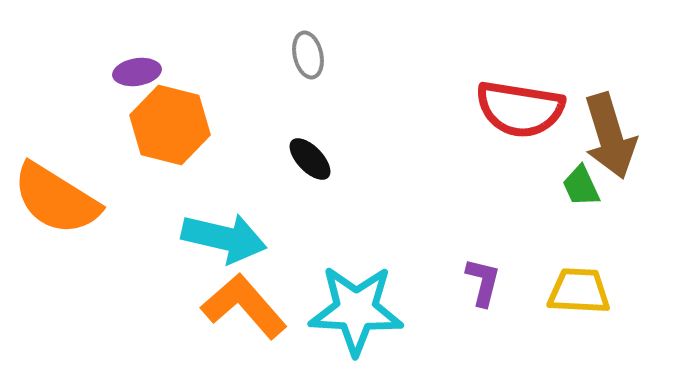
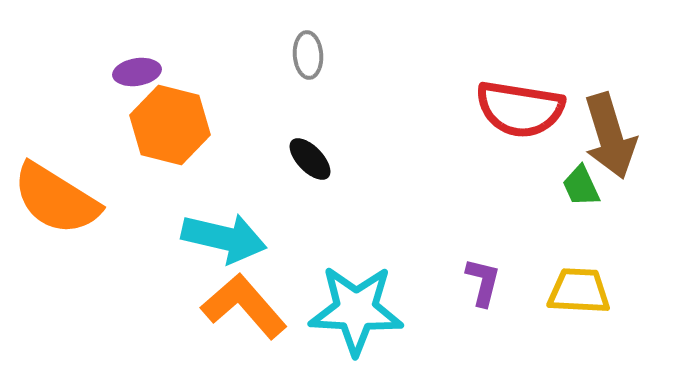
gray ellipse: rotated 9 degrees clockwise
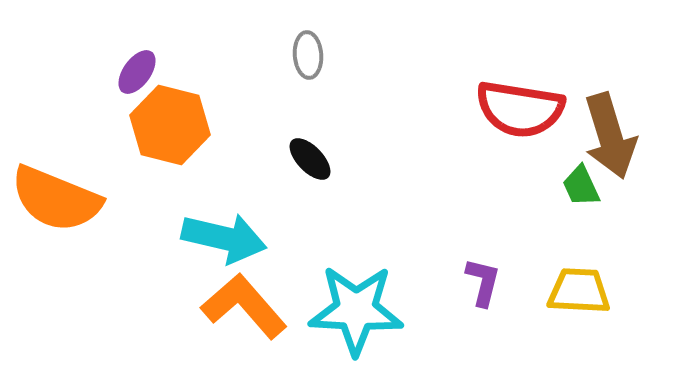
purple ellipse: rotated 45 degrees counterclockwise
orange semicircle: rotated 10 degrees counterclockwise
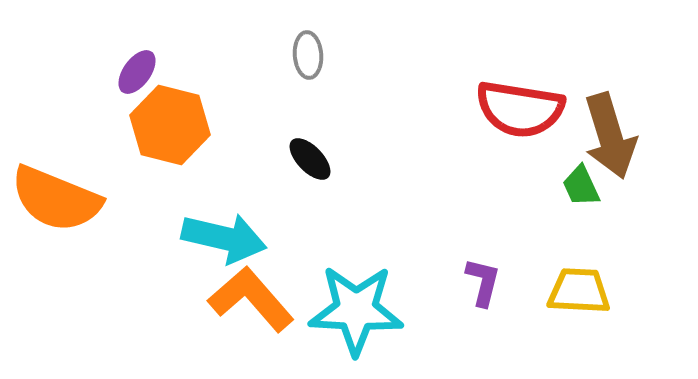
orange L-shape: moved 7 px right, 7 px up
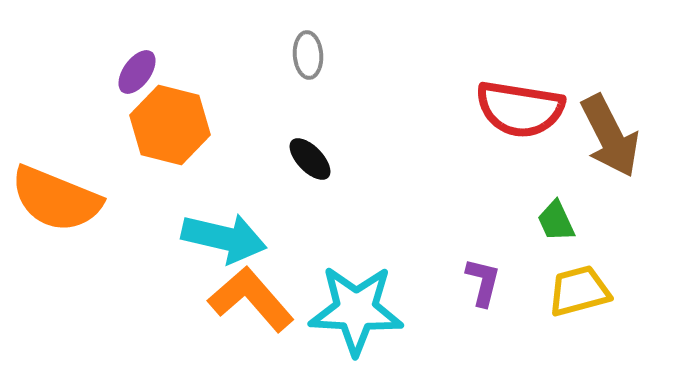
brown arrow: rotated 10 degrees counterclockwise
green trapezoid: moved 25 px left, 35 px down
yellow trapezoid: rotated 18 degrees counterclockwise
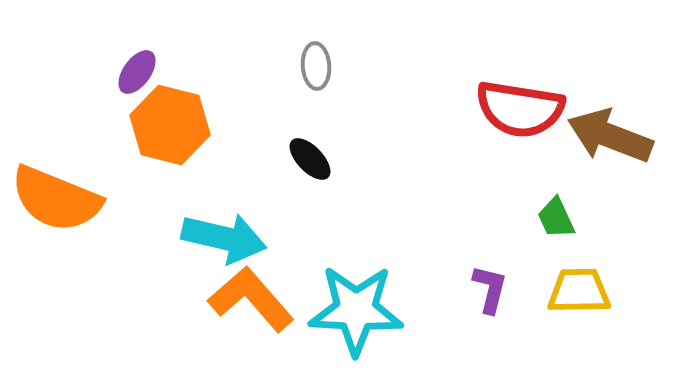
gray ellipse: moved 8 px right, 11 px down
brown arrow: rotated 138 degrees clockwise
green trapezoid: moved 3 px up
purple L-shape: moved 7 px right, 7 px down
yellow trapezoid: rotated 14 degrees clockwise
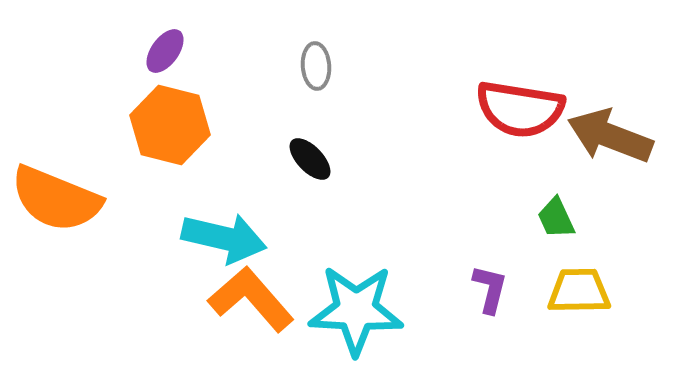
purple ellipse: moved 28 px right, 21 px up
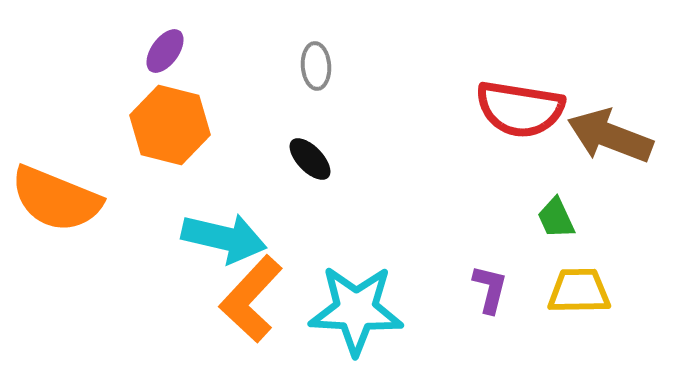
orange L-shape: rotated 96 degrees counterclockwise
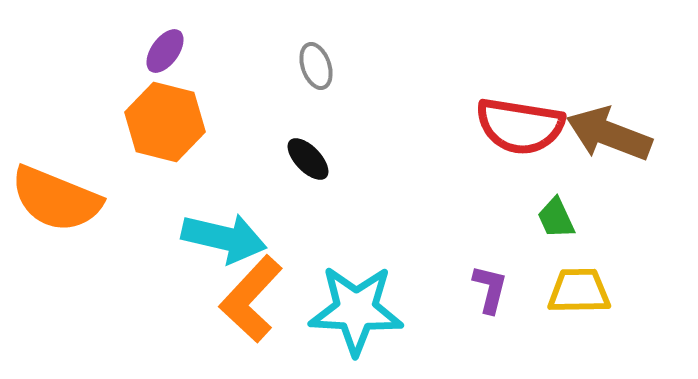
gray ellipse: rotated 15 degrees counterclockwise
red semicircle: moved 17 px down
orange hexagon: moved 5 px left, 3 px up
brown arrow: moved 1 px left, 2 px up
black ellipse: moved 2 px left
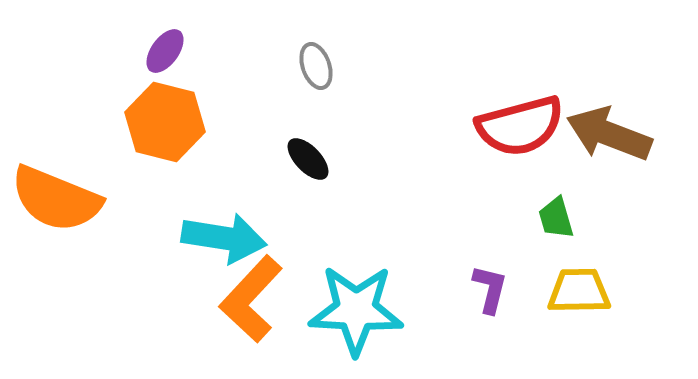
red semicircle: rotated 24 degrees counterclockwise
green trapezoid: rotated 9 degrees clockwise
cyan arrow: rotated 4 degrees counterclockwise
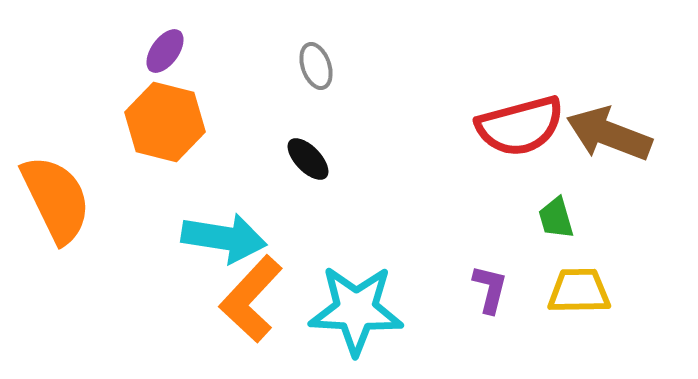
orange semicircle: rotated 138 degrees counterclockwise
